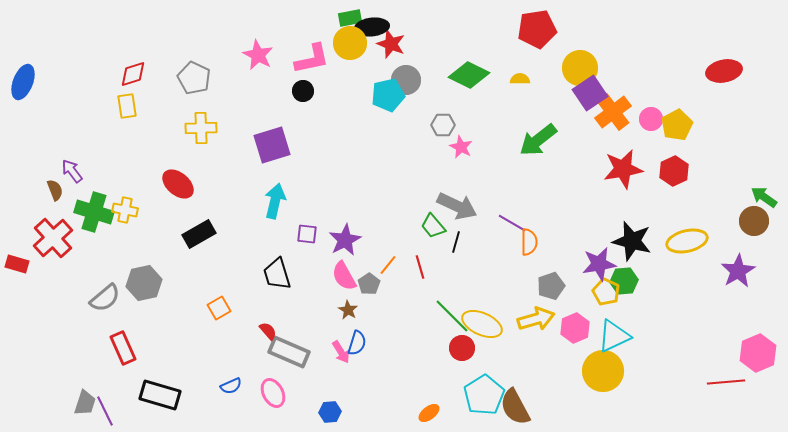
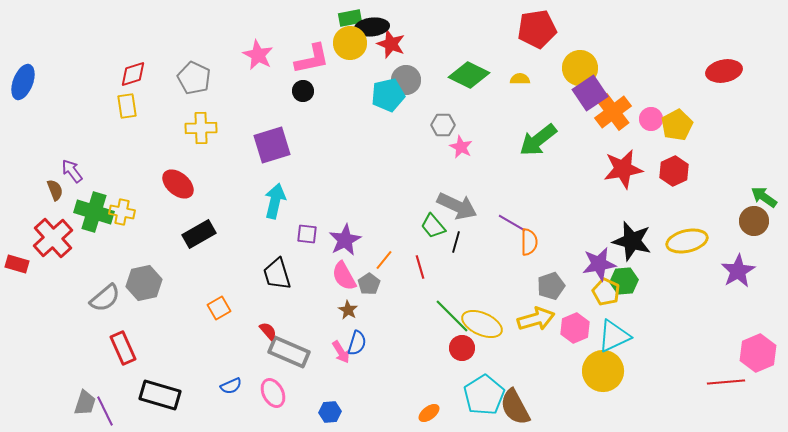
yellow cross at (125, 210): moved 3 px left, 2 px down
orange line at (388, 265): moved 4 px left, 5 px up
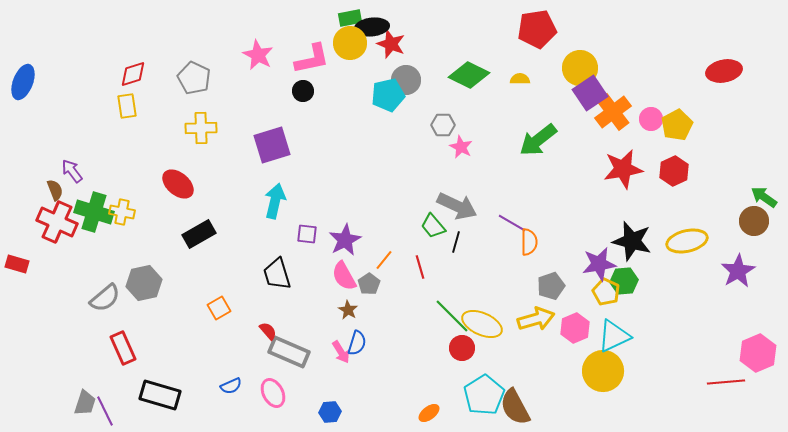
red cross at (53, 238): moved 4 px right, 16 px up; rotated 24 degrees counterclockwise
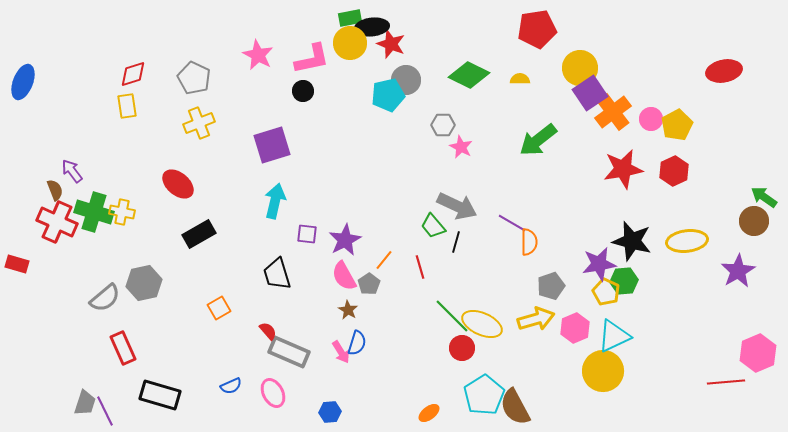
yellow cross at (201, 128): moved 2 px left, 5 px up; rotated 20 degrees counterclockwise
yellow ellipse at (687, 241): rotated 6 degrees clockwise
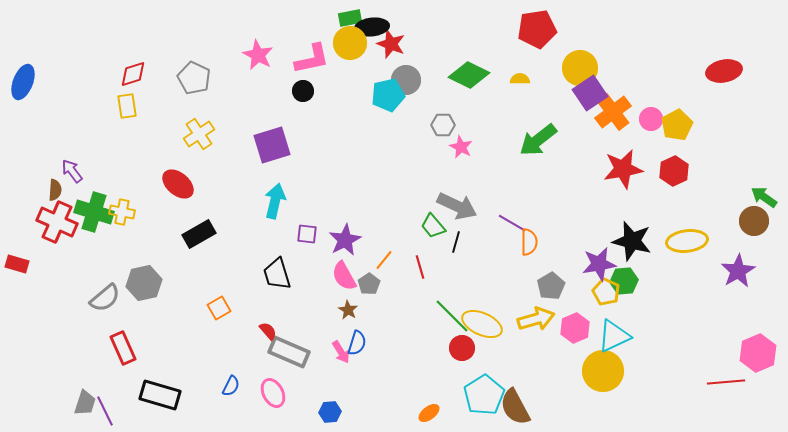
yellow cross at (199, 123): moved 11 px down; rotated 12 degrees counterclockwise
brown semicircle at (55, 190): rotated 25 degrees clockwise
gray pentagon at (551, 286): rotated 12 degrees counterclockwise
blue semicircle at (231, 386): rotated 40 degrees counterclockwise
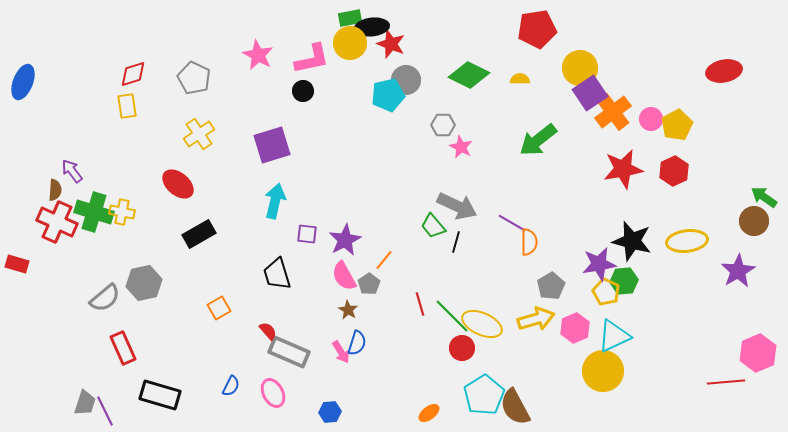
red line at (420, 267): moved 37 px down
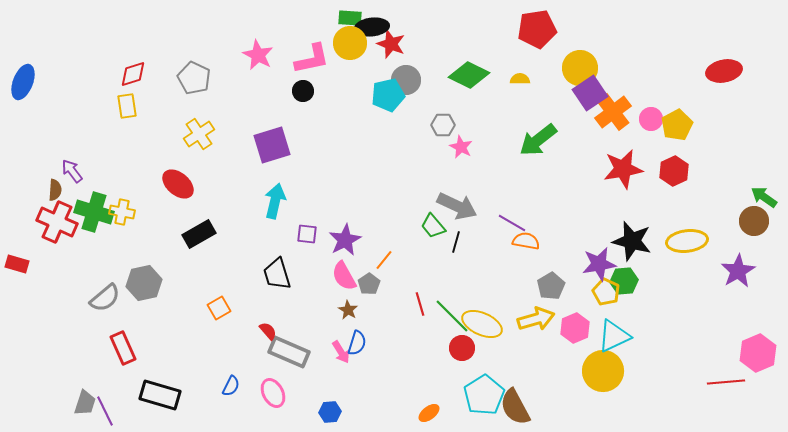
green rectangle at (350, 18): rotated 15 degrees clockwise
orange semicircle at (529, 242): moved 3 px left, 1 px up; rotated 80 degrees counterclockwise
